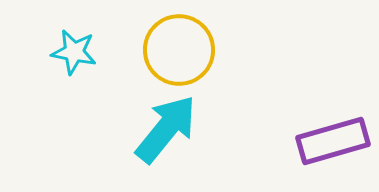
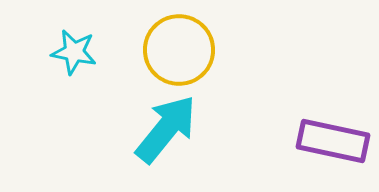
purple rectangle: rotated 28 degrees clockwise
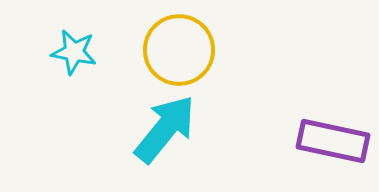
cyan arrow: moved 1 px left
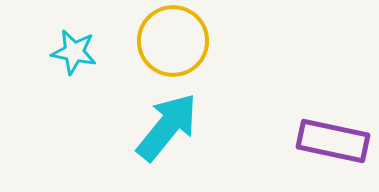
yellow circle: moved 6 px left, 9 px up
cyan arrow: moved 2 px right, 2 px up
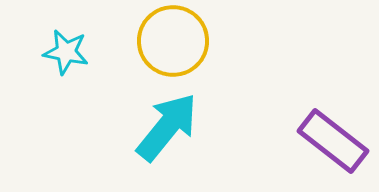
cyan star: moved 8 px left
purple rectangle: rotated 26 degrees clockwise
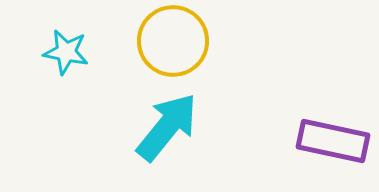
purple rectangle: rotated 26 degrees counterclockwise
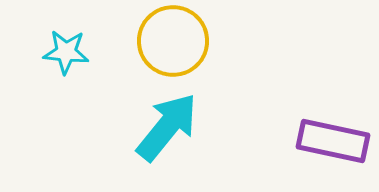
cyan star: rotated 6 degrees counterclockwise
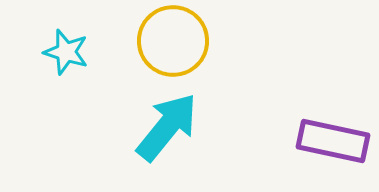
cyan star: rotated 12 degrees clockwise
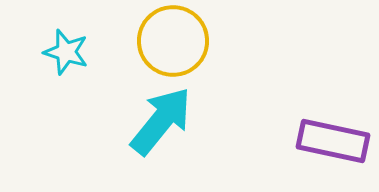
cyan arrow: moved 6 px left, 6 px up
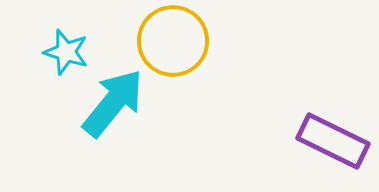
cyan arrow: moved 48 px left, 18 px up
purple rectangle: rotated 14 degrees clockwise
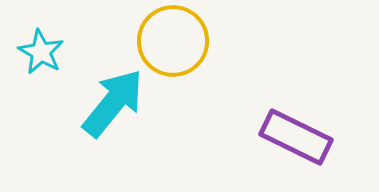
cyan star: moved 25 px left; rotated 12 degrees clockwise
purple rectangle: moved 37 px left, 4 px up
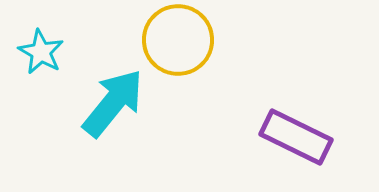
yellow circle: moved 5 px right, 1 px up
